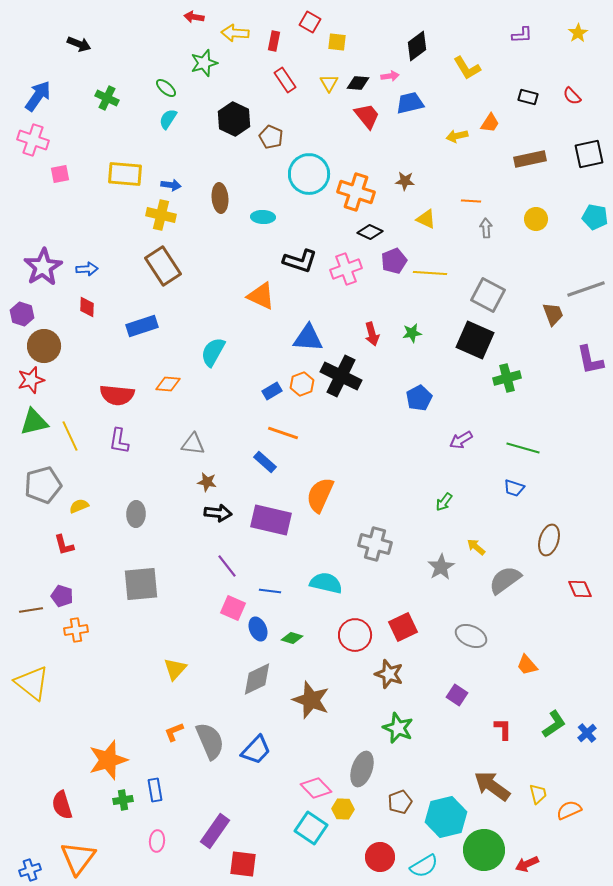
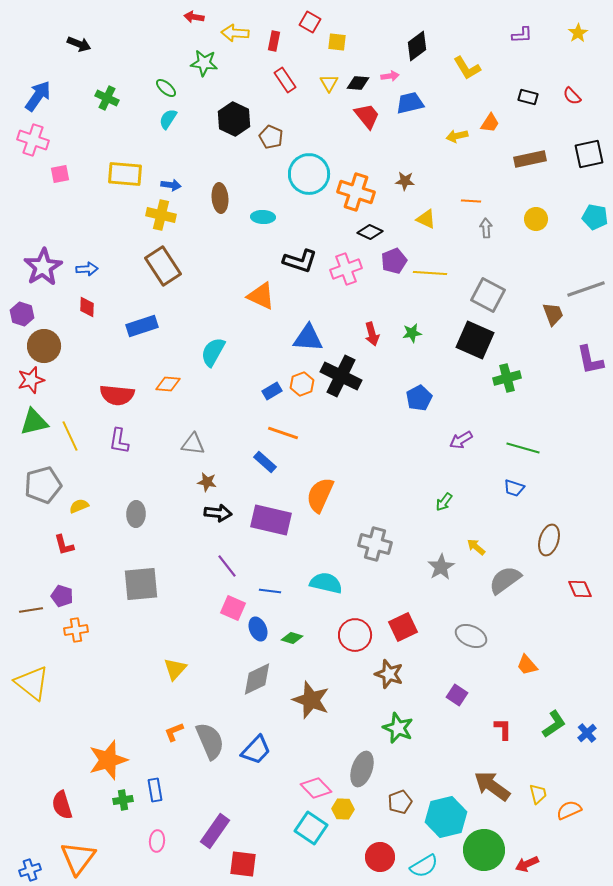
green star at (204, 63): rotated 24 degrees clockwise
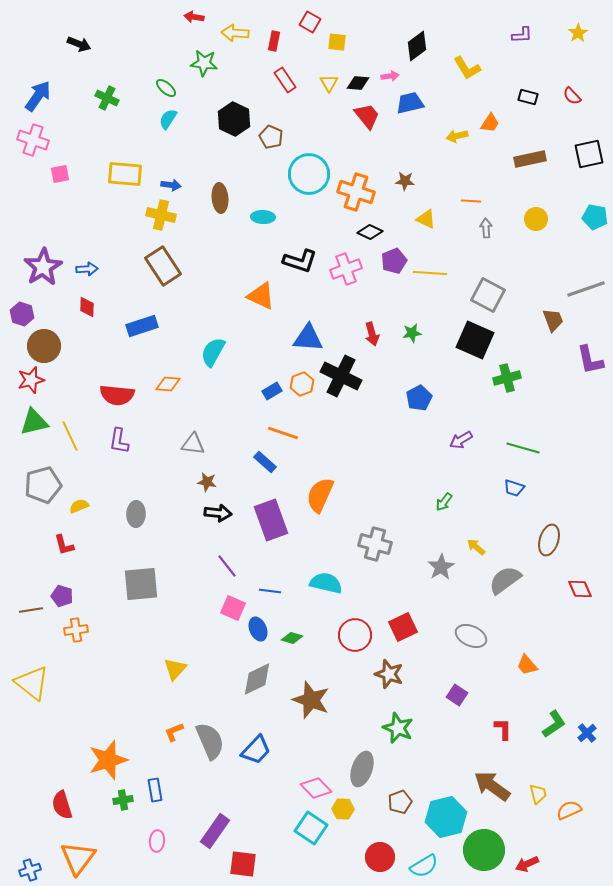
brown trapezoid at (553, 314): moved 6 px down
purple rectangle at (271, 520): rotated 57 degrees clockwise
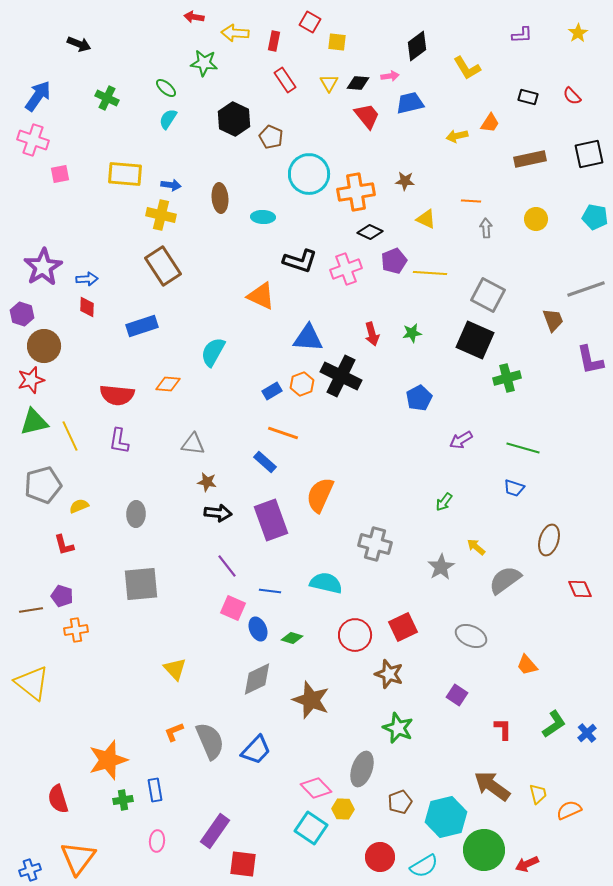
orange cross at (356, 192): rotated 27 degrees counterclockwise
blue arrow at (87, 269): moved 10 px down
yellow triangle at (175, 669): rotated 25 degrees counterclockwise
red semicircle at (62, 805): moved 4 px left, 6 px up
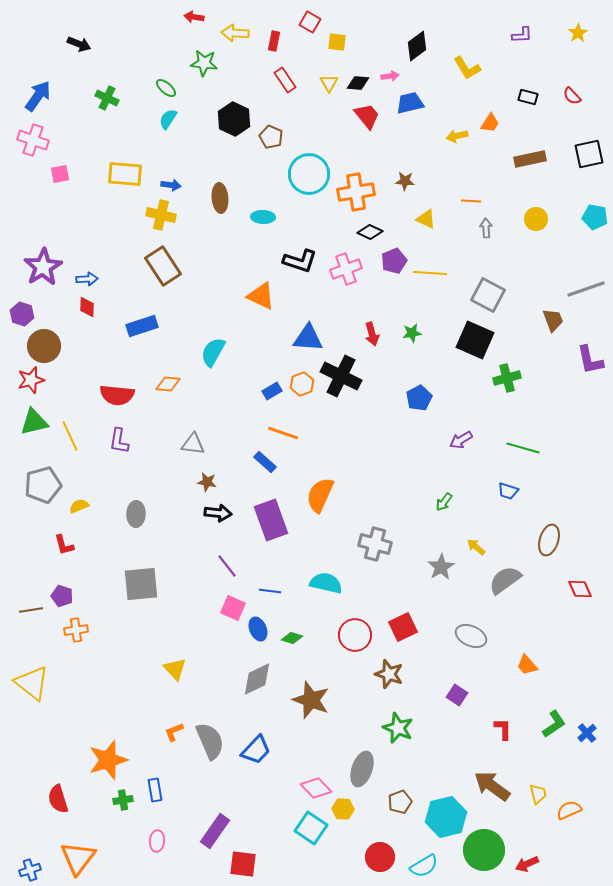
blue trapezoid at (514, 488): moved 6 px left, 3 px down
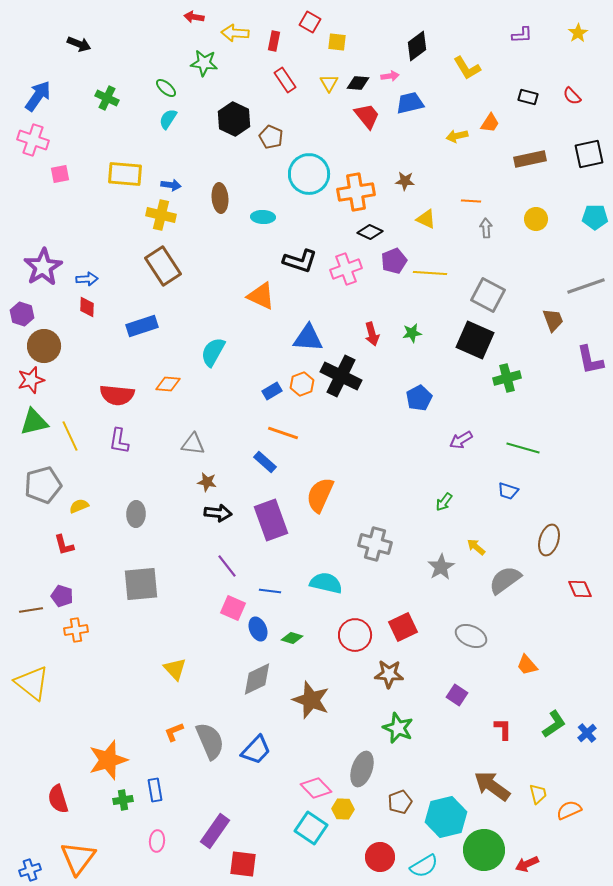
cyan pentagon at (595, 217): rotated 10 degrees counterclockwise
gray line at (586, 289): moved 3 px up
brown star at (389, 674): rotated 16 degrees counterclockwise
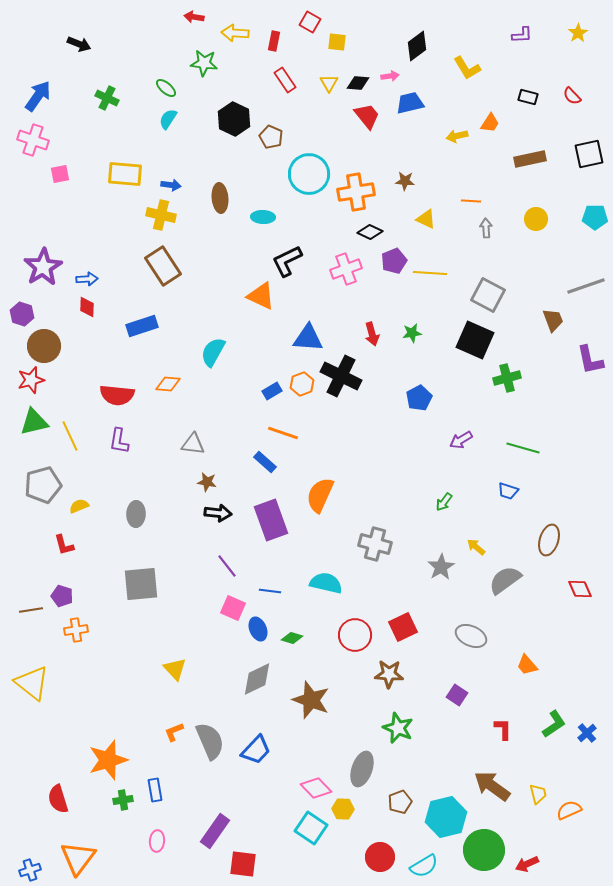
black L-shape at (300, 261): moved 13 px left; rotated 136 degrees clockwise
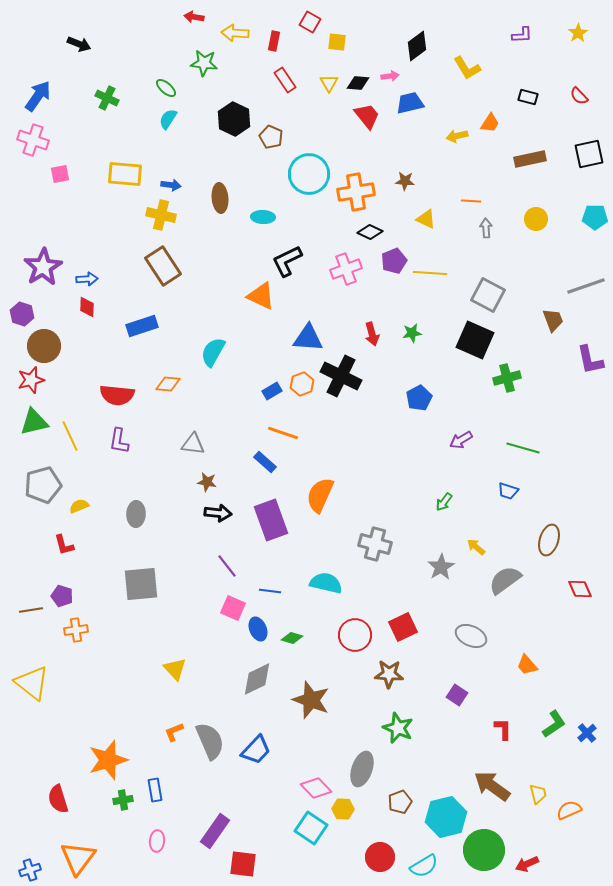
red semicircle at (572, 96): moved 7 px right
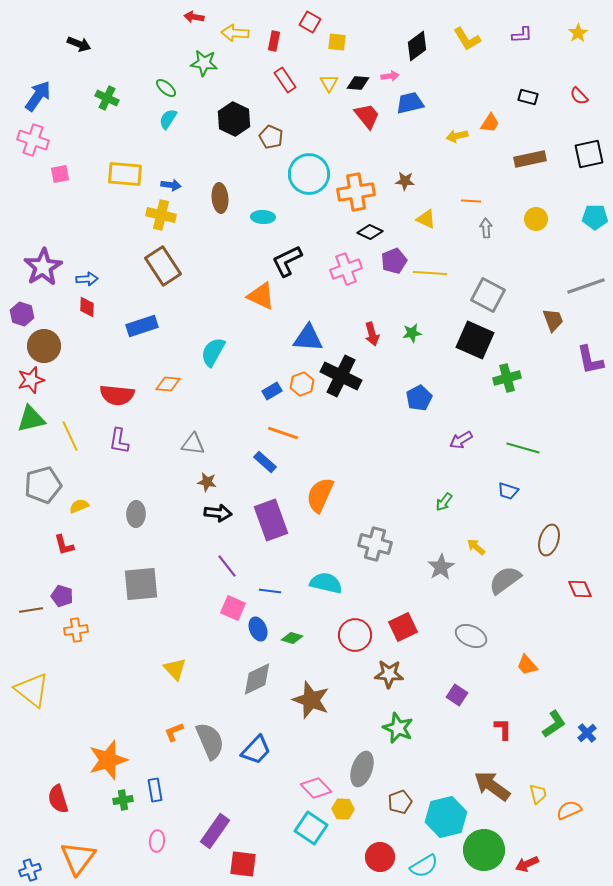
yellow L-shape at (467, 68): moved 29 px up
green triangle at (34, 422): moved 3 px left, 3 px up
yellow triangle at (32, 683): moved 7 px down
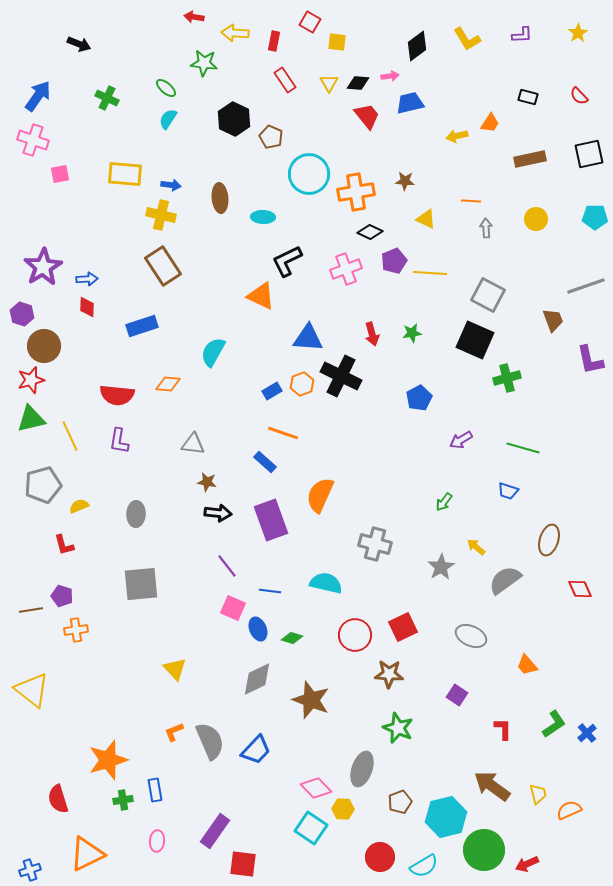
orange triangle at (78, 858): moved 9 px right, 4 px up; rotated 27 degrees clockwise
